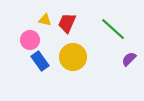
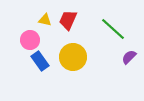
red trapezoid: moved 1 px right, 3 px up
purple semicircle: moved 2 px up
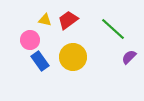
red trapezoid: rotated 30 degrees clockwise
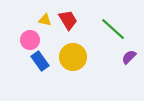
red trapezoid: rotated 95 degrees clockwise
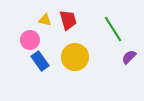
red trapezoid: rotated 15 degrees clockwise
green line: rotated 16 degrees clockwise
yellow circle: moved 2 px right
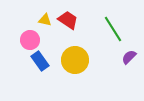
red trapezoid: rotated 40 degrees counterclockwise
yellow circle: moved 3 px down
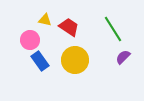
red trapezoid: moved 1 px right, 7 px down
purple semicircle: moved 6 px left
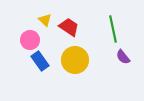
yellow triangle: rotated 32 degrees clockwise
green line: rotated 20 degrees clockwise
purple semicircle: rotated 84 degrees counterclockwise
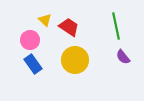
green line: moved 3 px right, 3 px up
blue rectangle: moved 7 px left, 3 px down
